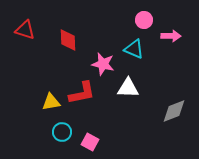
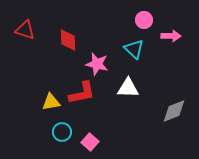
cyan triangle: rotated 20 degrees clockwise
pink star: moved 6 px left
pink square: rotated 12 degrees clockwise
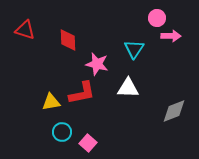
pink circle: moved 13 px right, 2 px up
cyan triangle: rotated 20 degrees clockwise
pink square: moved 2 px left, 1 px down
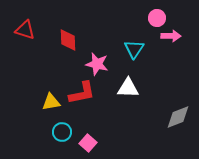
gray diamond: moved 4 px right, 6 px down
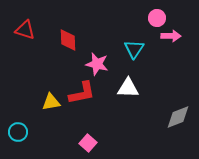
cyan circle: moved 44 px left
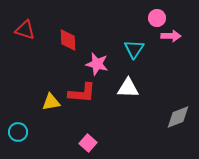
red L-shape: rotated 16 degrees clockwise
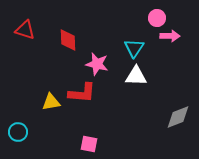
pink arrow: moved 1 px left
cyan triangle: moved 1 px up
white triangle: moved 8 px right, 12 px up
pink square: moved 1 px right, 1 px down; rotated 30 degrees counterclockwise
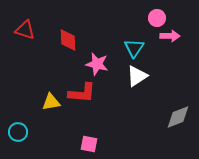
white triangle: moved 1 px right; rotated 35 degrees counterclockwise
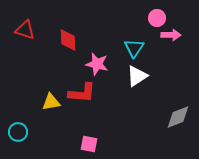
pink arrow: moved 1 px right, 1 px up
